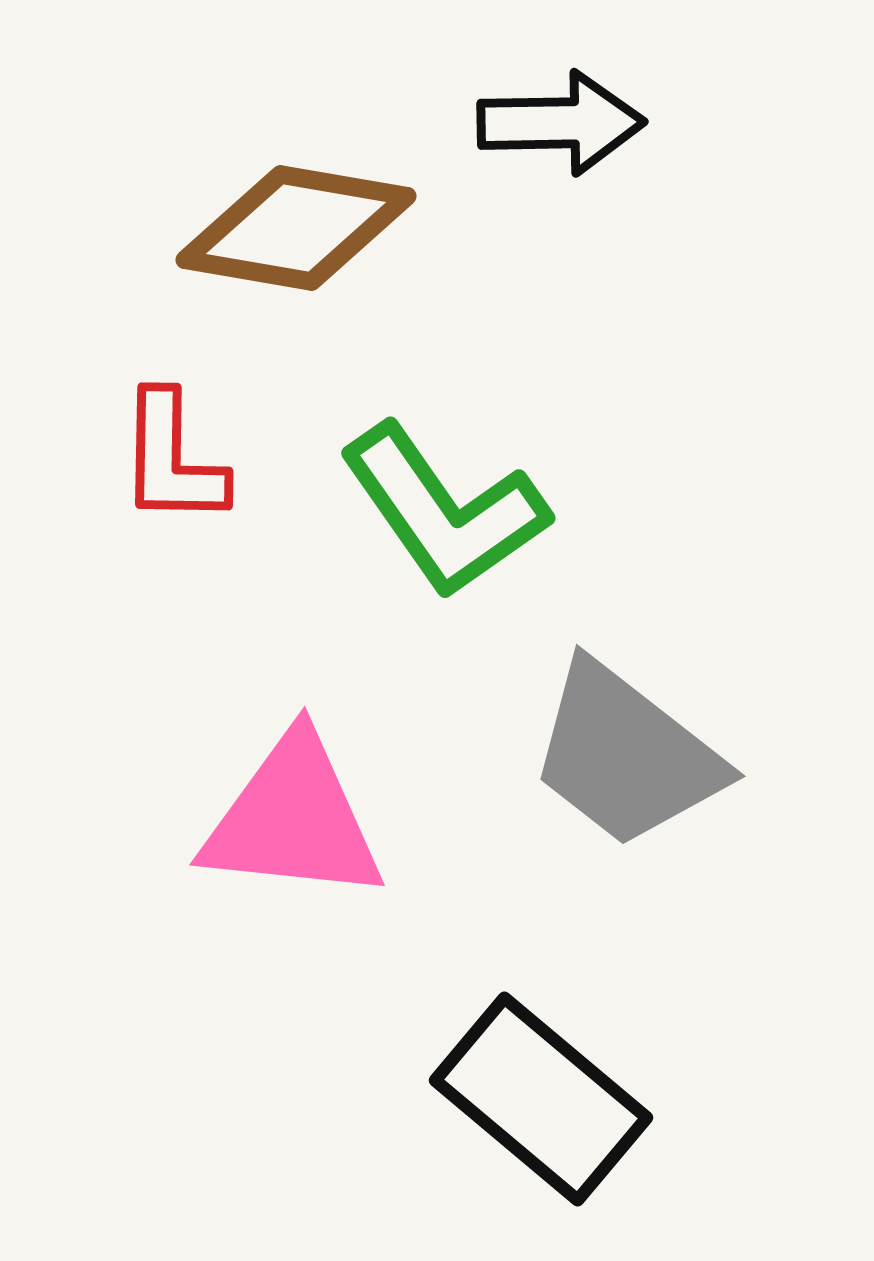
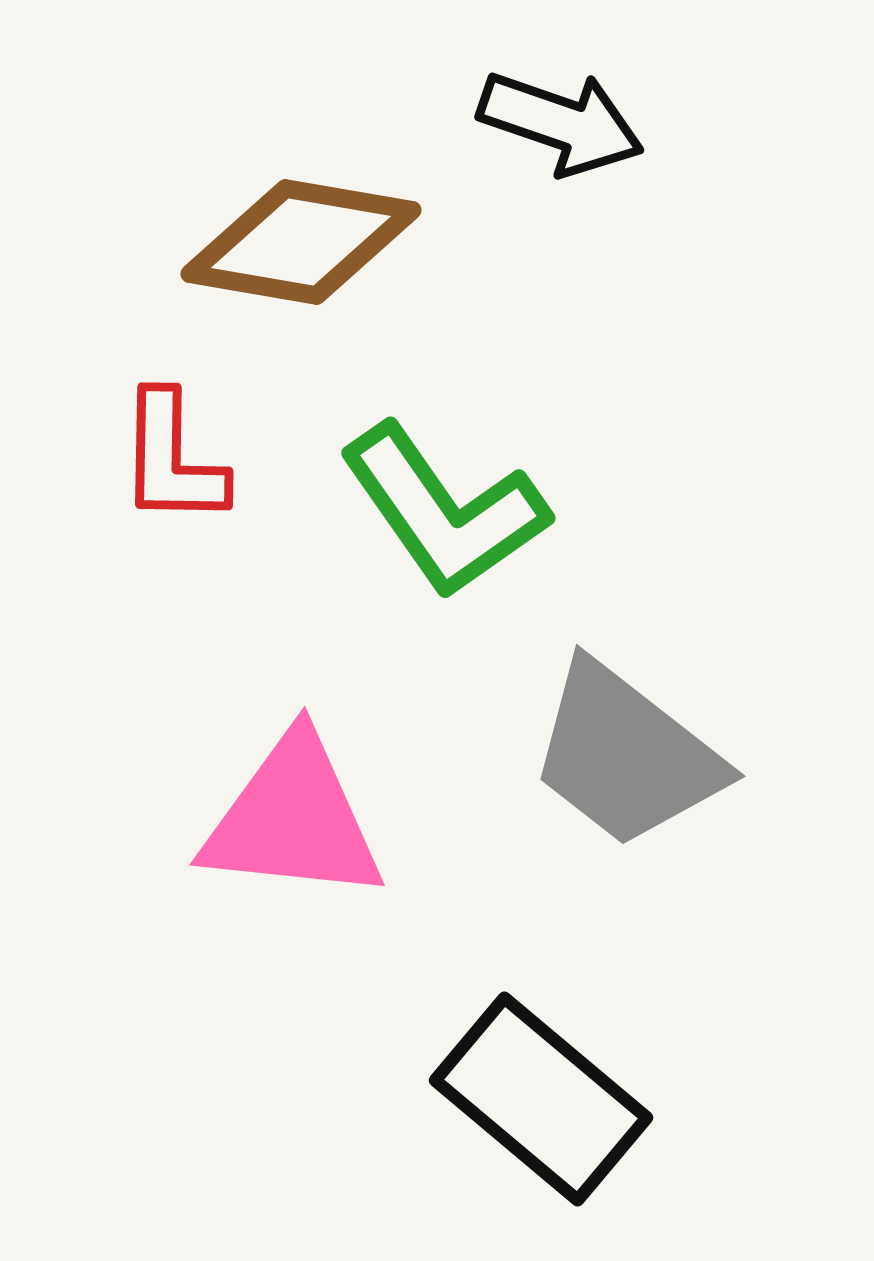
black arrow: rotated 20 degrees clockwise
brown diamond: moved 5 px right, 14 px down
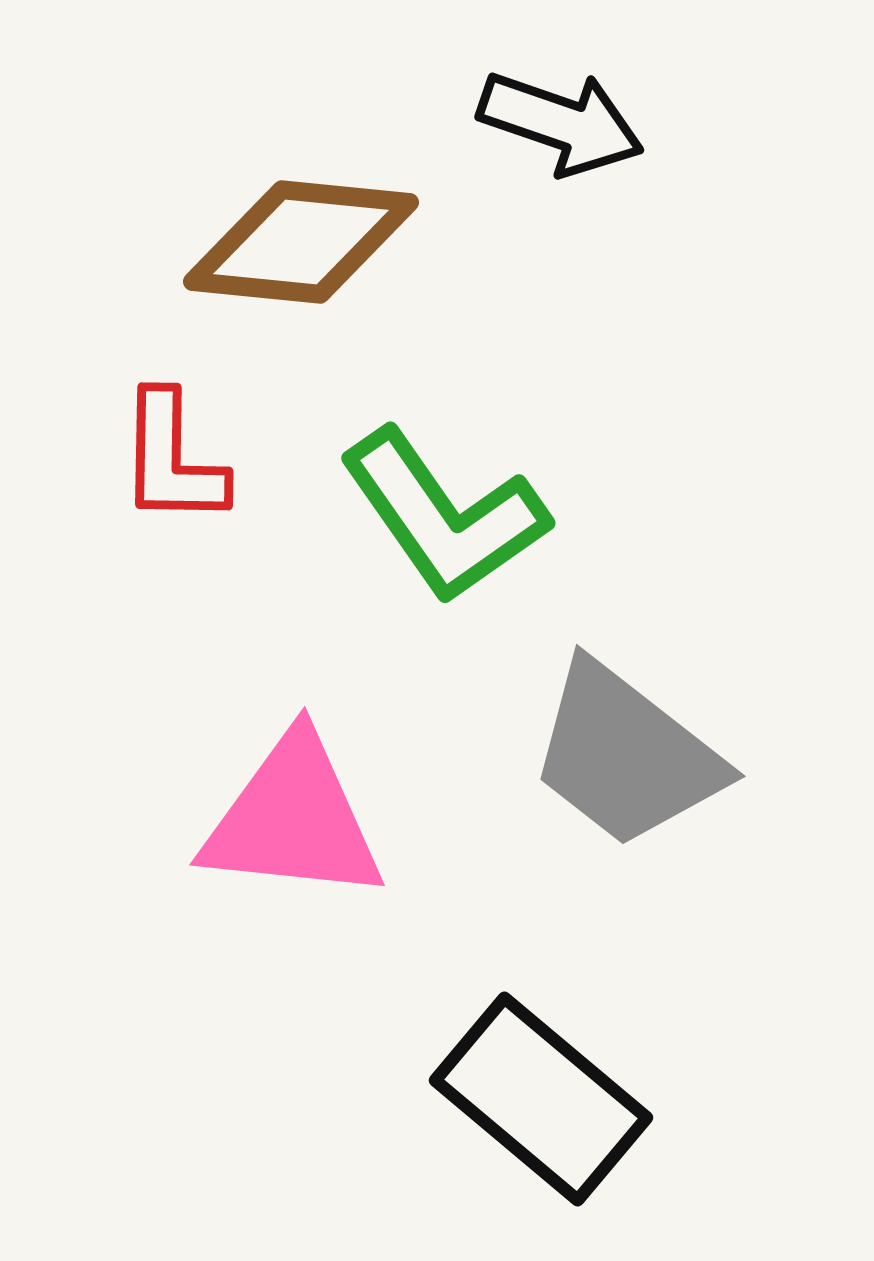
brown diamond: rotated 4 degrees counterclockwise
green L-shape: moved 5 px down
